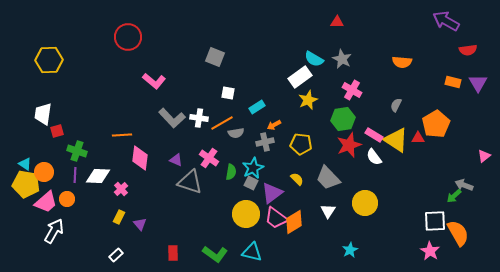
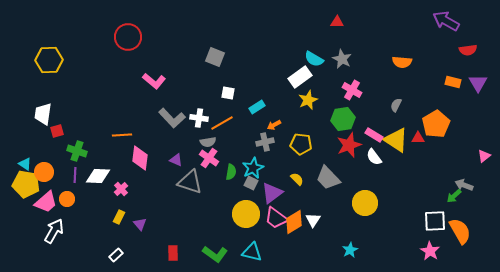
gray semicircle at (236, 133): moved 28 px left, 9 px down
white triangle at (328, 211): moved 15 px left, 9 px down
orange semicircle at (458, 233): moved 2 px right, 2 px up
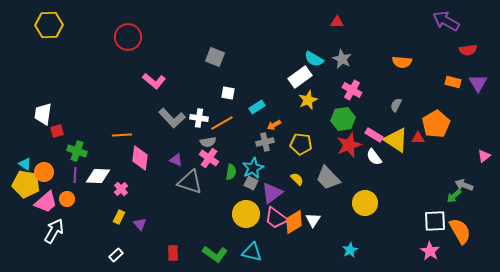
yellow hexagon at (49, 60): moved 35 px up
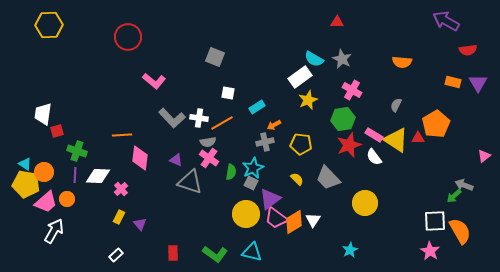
purple triangle at (272, 193): moved 2 px left, 6 px down
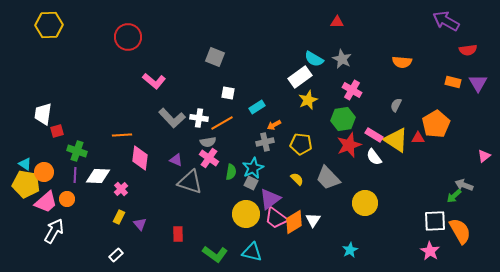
red rectangle at (173, 253): moved 5 px right, 19 px up
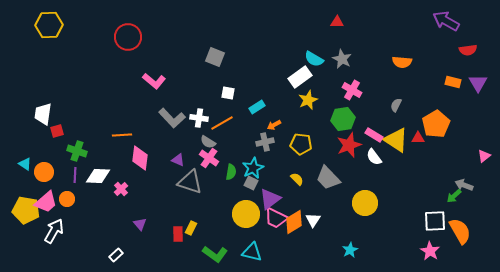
gray semicircle at (208, 142): rotated 42 degrees clockwise
purple triangle at (176, 160): moved 2 px right
yellow pentagon at (26, 184): moved 26 px down
yellow rectangle at (119, 217): moved 72 px right, 11 px down
pink trapezoid at (276, 218): rotated 10 degrees counterclockwise
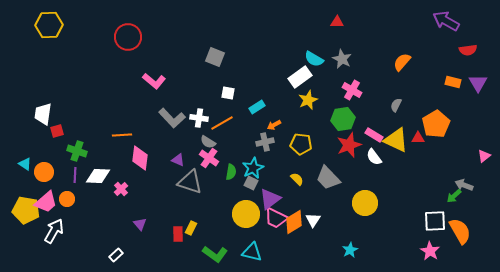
orange semicircle at (402, 62): rotated 126 degrees clockwise
yellow triangle at (396, 140): rotated 8 degrees counterclockwise
